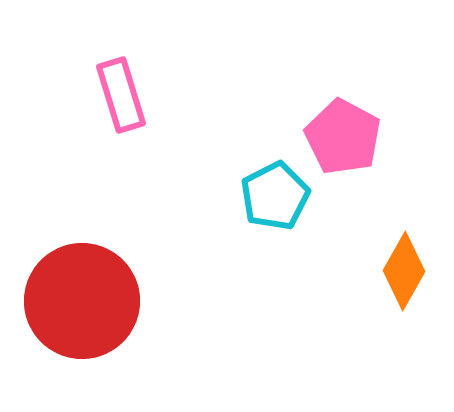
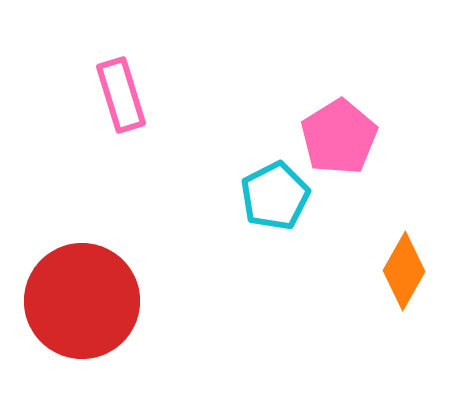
pink pentagon: moved 4 px left; rotated 12 degrees clockwise
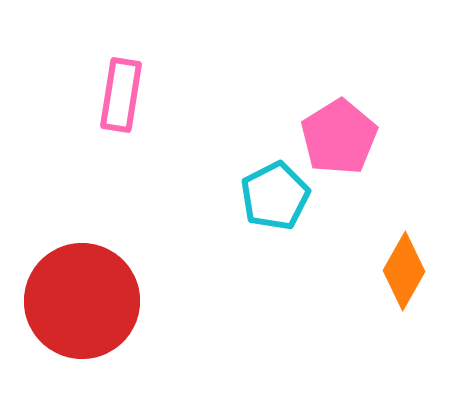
pink rectangle: rotated 26 degrees clockwise
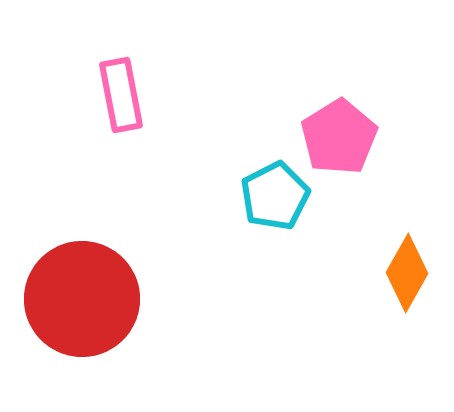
pink rectangle: rotated 20 degrees counterclockwise
orange diamond: moved 3 px right, 2 px down
red circle: moved 2 px up
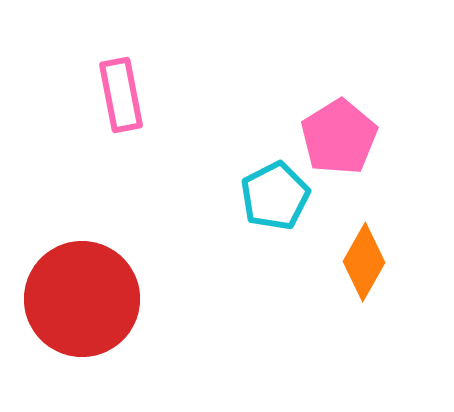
orange diamond: moved 43 px left, 11 px up
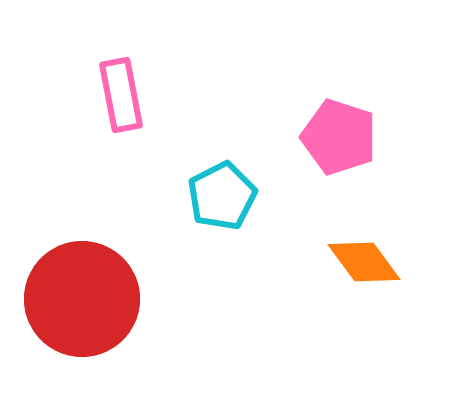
pink pentagon: rotated 22 degrees counterclockwise
cyan pentagon: moved 53 px left
orange diamond: rotated 66 degrees counterclockwise
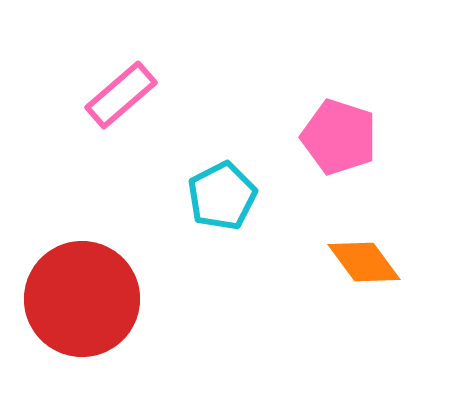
pink rectangle: rotated 60 degrees clockwise
